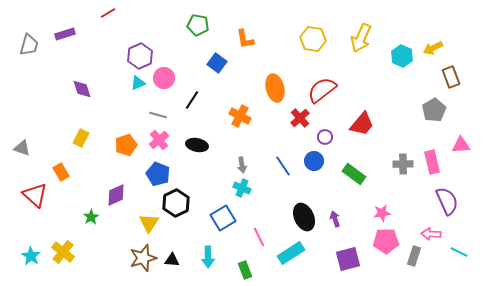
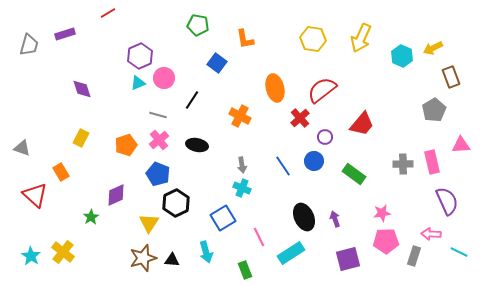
cyan arrow at (208, 257): moved 2 px left, 5 px up; rotated 15 degrees counterclockwise
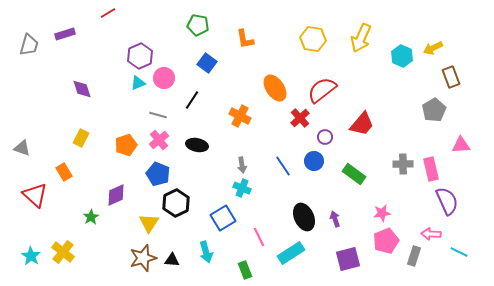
blue square at (217, 63): moved 10 px left
orange ellipse at (275, 88): rotated 20 degrees counterclockwise
pink rectangle at (432, 162): moved 1 px left, 7 px down
orange rectangle at (61, 172): moved 3 px right
pink pentagon at (386, 241): rotated 20 degrees counterclockwise
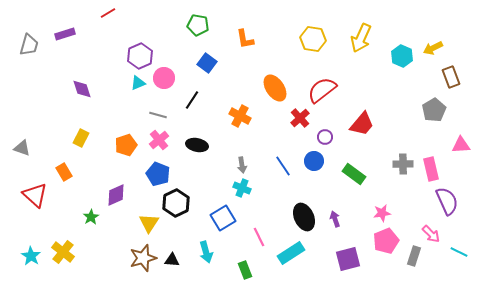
pink arrow at (431, 234): rotated 138 degrees counterclockwise
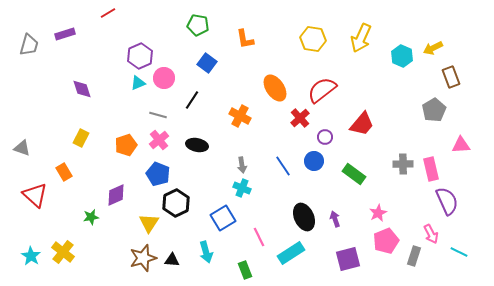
pink star at (382, 213): moved 4 px left; rotated 18 degrees counterclockwise
green star at (91, 217): rotated 21 degrees clockwise
pink arrow at (431, 234): rotated 18 degrees clockwise
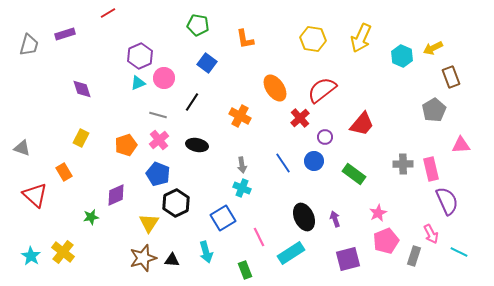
black line at (192, 100): moved 2 px down
blue line at (283, 166): moved 3 px up
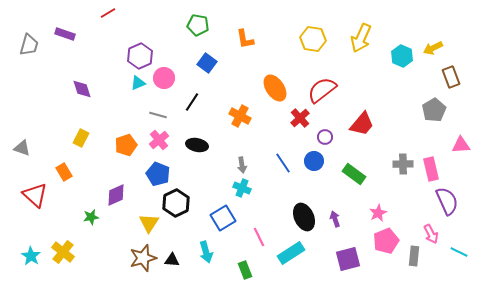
purple rectangle at (65, 34): rotated 36 degrees clockwise
gray rectangle at (414, 256): rotated 12 degrees counterclockwise
